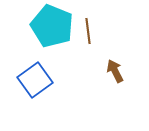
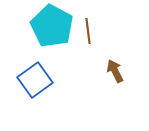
cyan pentagon: rotated 6 degrees clockwise
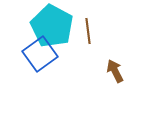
blue square: moved 5 px right, 26 px up
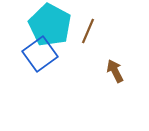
cyan pentagon: moved 2 px left, 1 px up
brown line: rotated 30 degrees clockwise
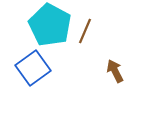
brown line: moved 3 px left
blue square: moved 7 px left, 14 px down
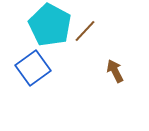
brown line: rotated 20 degrees clockwise
